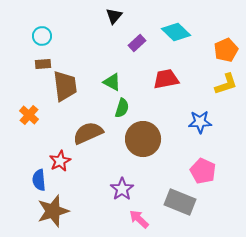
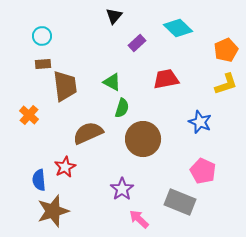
cyan diamond: moved 2 px right, 4 px up
blue star: rotated 25 degrees clockwise
red star: moved 5 px right, 6 px down
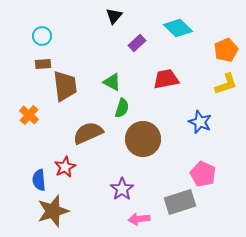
pink pentagon: moved 3 px down
gray rectangle: rotated 40 degrees counterclockwise
pink arrow: rotated 50 degrees counterclockwise
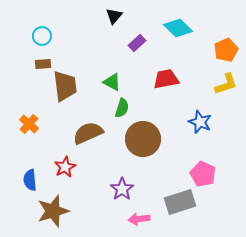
orange cross: moved 9 px down
blue semicircle: moved 9 px left
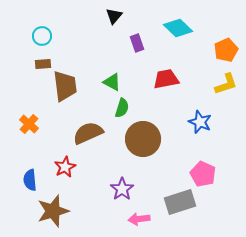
purple rectangle: rotated 66 degrees counterclockwise
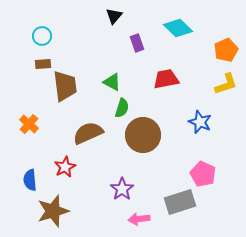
brown circle: moved 4 px up
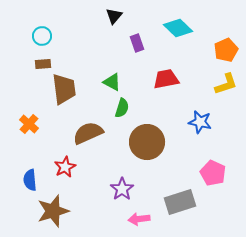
brown trapezoid: moved 1 px left, 3 px down
blue star: rotated 10 degrees counterclockwise
brown circle: moved 4 px right, 7 px down
pink pentagon: moved 10 px right, 1 px up
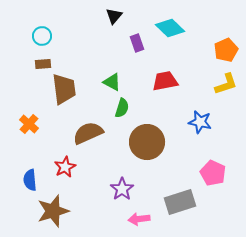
cyan diamond: moved 8 px left
red trapezoid: moved 1 px left, 2 px down
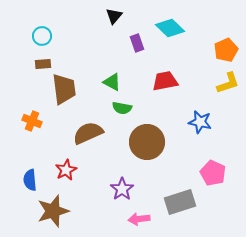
yellow L-shape: moved 2 px right, 1 px up
green semicircle: rotated 84 degrees clockwise
orange cross: moved 3 px right, 3 px up; rotated 18 degrees counterclockwise
red star: moved 1 px right, 3 px down
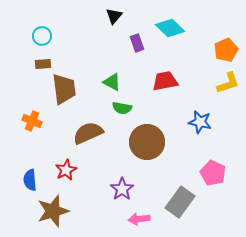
gray rectangle: rotated 36 degrees counterclockwise
